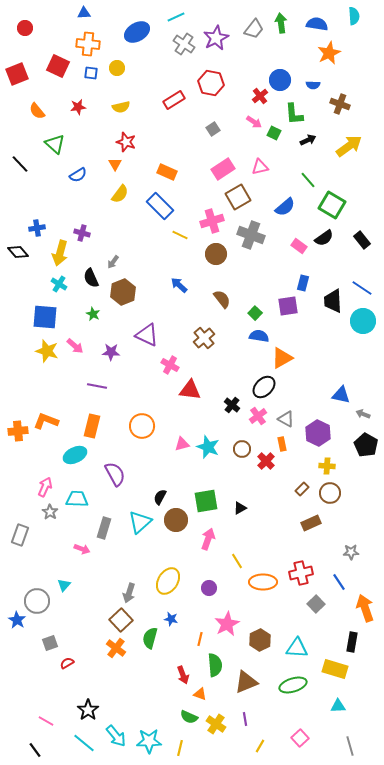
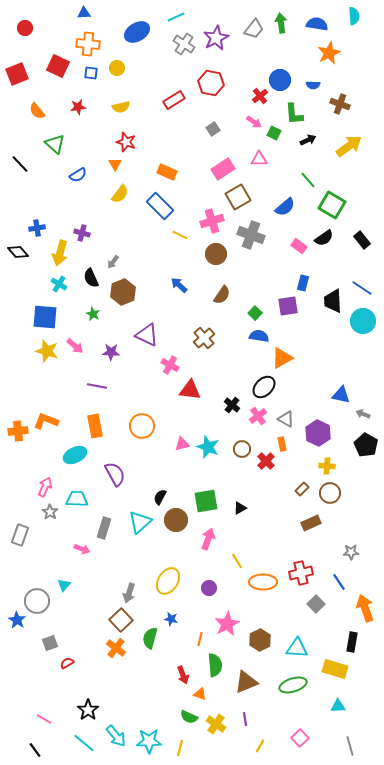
pink triangle at (260, 167): moved 1 px left, 8 px up; rotated 12 degrees clockwise
brown semicircle at (222, 299): moved 4 px up; rotated 72 degrees clockwise
orange rectangle at (92, 426): moved 3 px right; rotated 25 degrees counterclockwise
pink line at (46, 721): moved 2 px left, 2 px up
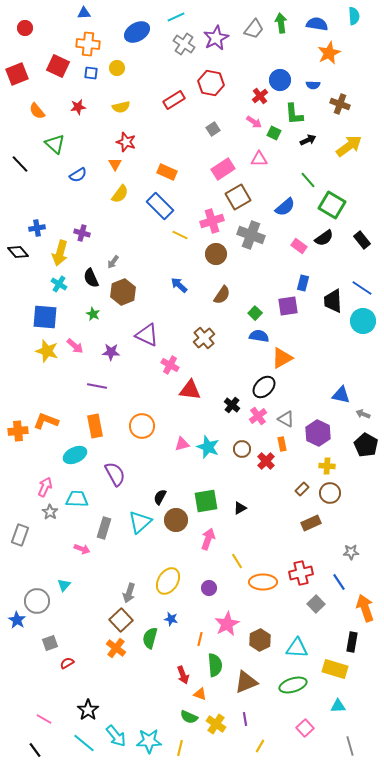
pink square at (300, 738): moved 5 px right, 10 px up
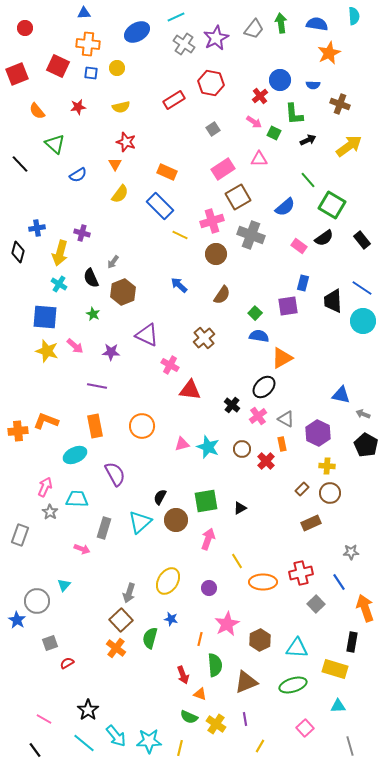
black diamond at (18, 252): rotated 55 degrees clockwise
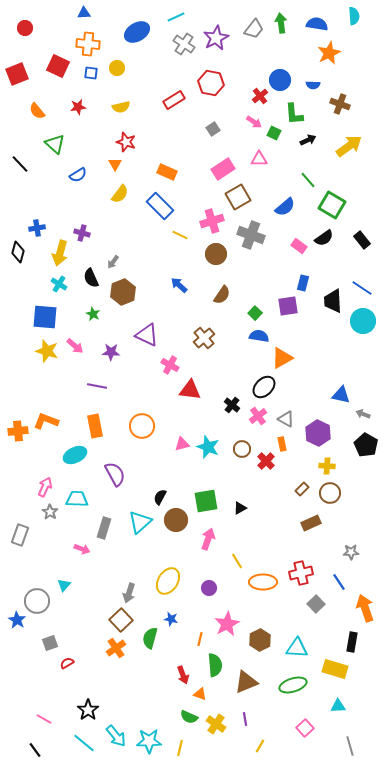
orange cross at (116, 648): rotated 18 degrees clockwise
